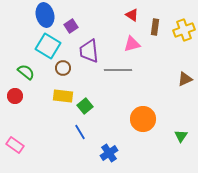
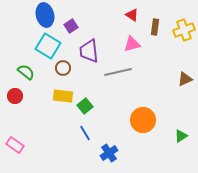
gray line: moved 2 px down; rotated 12 degrees counterclockwise
orange circle: moved 1 px down
blue line: moved 5 px right, 1 px down
green triangle: rotated 24 degrees clockwise
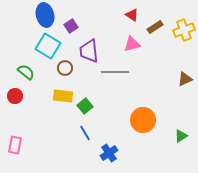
brown rectangle: rotated 49 degrees clockwise
brown circle: moved 2 px right
gray line: moved 3 px left; rotated 12 degrees clockwise
pink rectangle: rotated 66 degrees clockwise
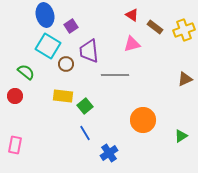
brown rectangle: rotated 70 degrees clockwise
brown circle: moved 1 px right, 4 px up
gray line: moved 3 px down
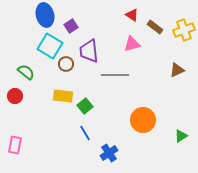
cyan square: moved 2 px right
brown triangle: moved 8 px left, 9 px up
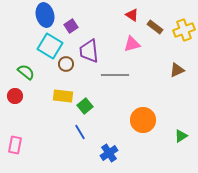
blue line: moved 5 px left, 1 px up
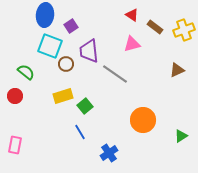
blue ellipse: rotated 20 degrees clockwise
cyan square: rotated 10 degrees counterclockwise
gray line: moved 1 px up; rotated 36 degrees clockwise
yellow rectangle: rotated 24 degrees counterclockwise
